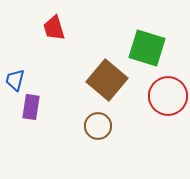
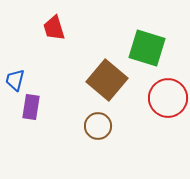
red circle: moved 2 px down
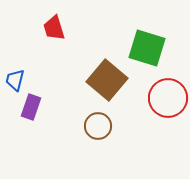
purple rectangle: rotated 10 degrees clockwise
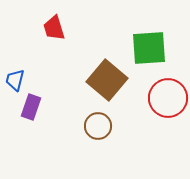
green square: moved 2 px right; rotated 21 degrees counterclockwise
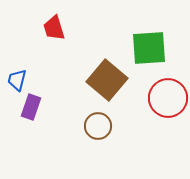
blue trapezoid: moved 2 px right
